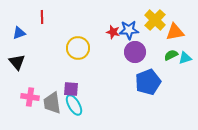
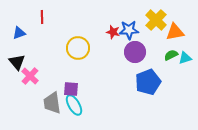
yellow cross: moved 1 px right
pink cross: moved 21 px up; rotated 36 degrees clockwise
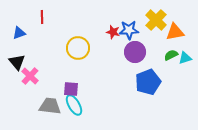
gray trapezoid: moved 2 px left, 3 px down; rotated 105 degrees clockwise
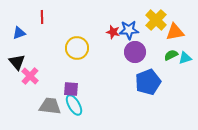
yellow circle: moved 1 px left
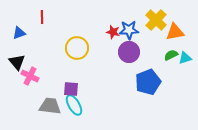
purple circle: moved 6 px left
pink cross: rotated 18 degrees counterclockwise
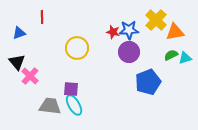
pink cross: rotated 18 degrees clockwise
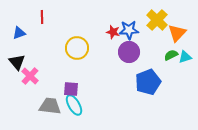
yellow cross: moved 1 px right
orange triangle: moved 2 px right, 1 px down; rotated 36 degrees counterclockwise
cyan triangle: moved 1 px up
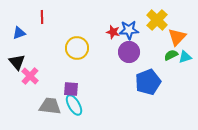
orange triangle: moved 4 px down
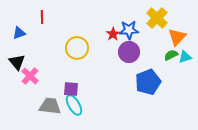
yellow cross: moved 2 px up
red star: moved 2 px down; rotated 24 degrees clockwise
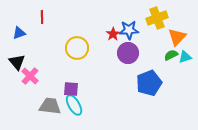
yellow cross: rotated 25 degrees clockwise
purple circle: moved 1 px left, 1 px down
blue pentagon: moved 1 px right, 1 px down
